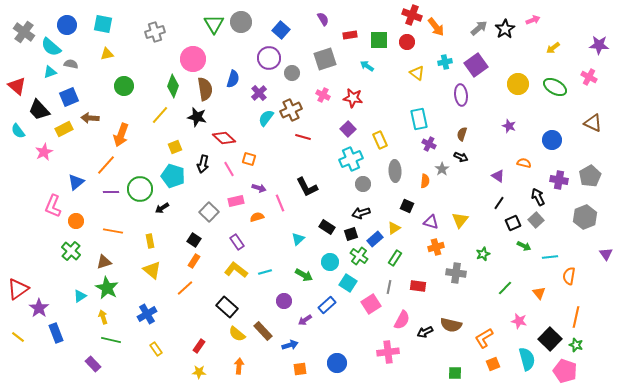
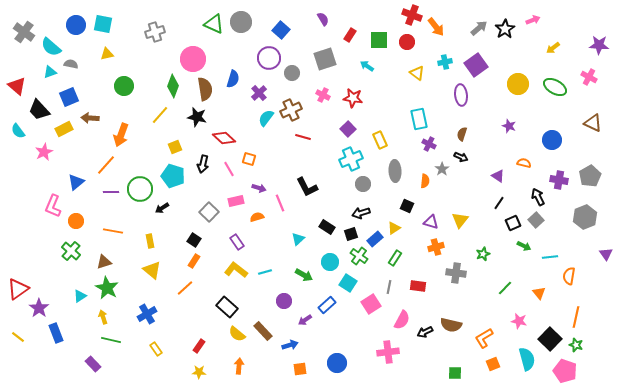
green triangle at (214, 24): rotated 35 degrees counterclockwise
blue circle at (67, 25): moved 9 px right
red rectangle at (350, 35): rotated 48 degrees counterclockwise
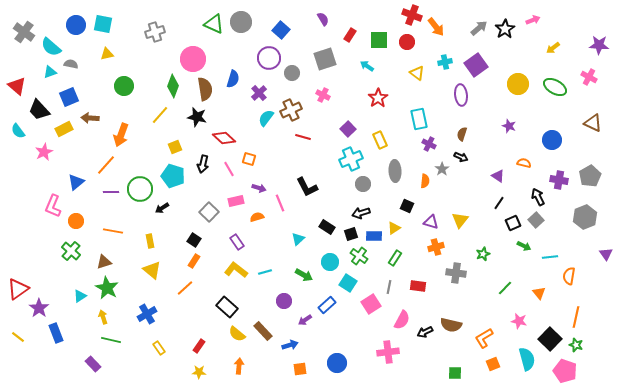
red star at (353, 98): moved 25 px right; rotated 30 degrees clockwise
blue rectangle at (375, 239): moved 1 px left, 3 px up; rotated 42 degrees clockwise
yellow rectangle at (156, 349): moved 3 px right, 1 px up
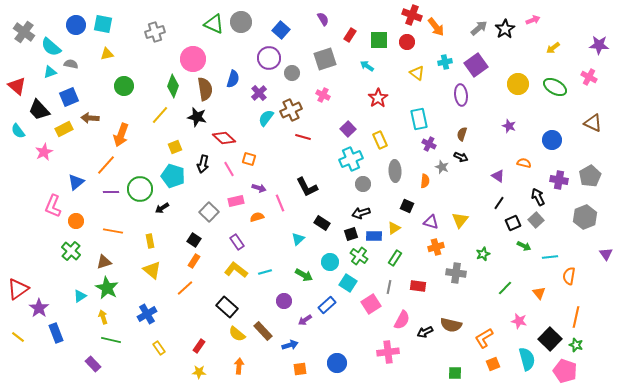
gray star at (442, 169): moved 2 px up; rotated 16 degrees counterclockwise
black rectangle at (327, 227): moved 5 px left, 4 px up
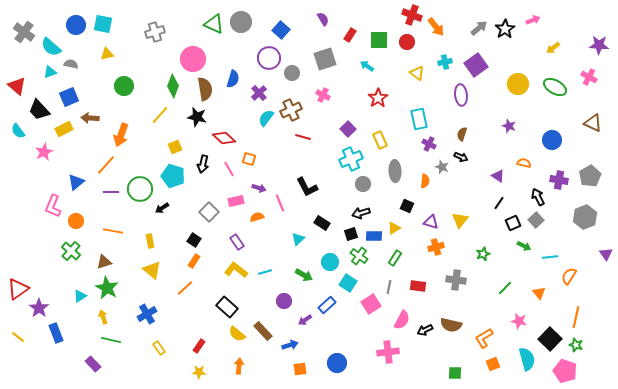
gray cross at (456, 273): moved 7 px down
orange semicircle at (569, 276): rotated 24 degrees clockwise
black arrow at (425, 332): moved 2 px up
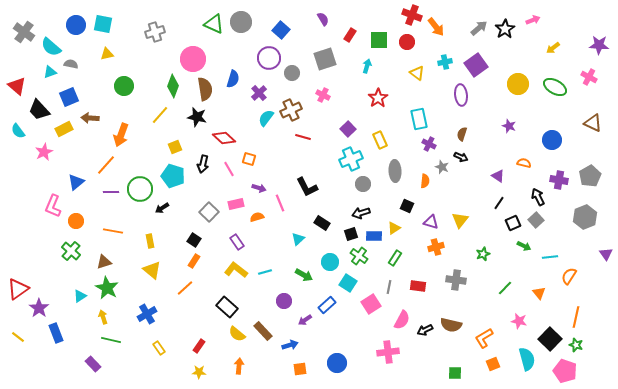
cyan arrow at (367, 66): rotated 72 degrees clockwise
pink rectangle at (236, 201): moved 3 px down
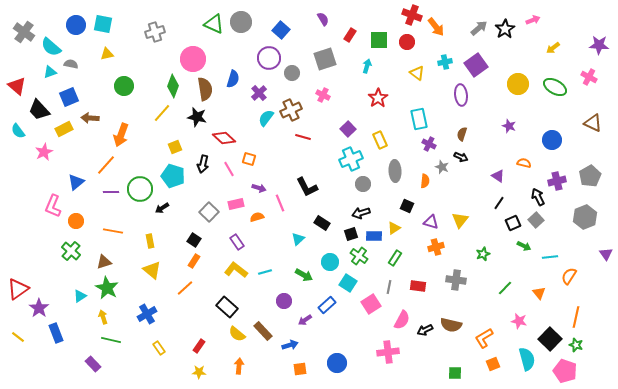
yellow line at (160, 115): moved 2 px right, 2 px up
purple cross at (559, 180): moved 2 px left, 1 px down; rotated 24 degrees counterclockwise
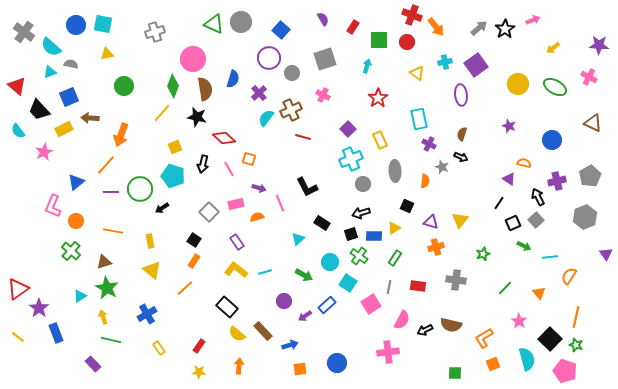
red rectangle at (350, 35): moved 3 px right, 8 px up
purple triangle at (498, 176): moved 11 px right, 3 px down
purple arrow at (305, 320): moved 4 px up
pink star at (519, 321): rotated 21 degrees clockwise
